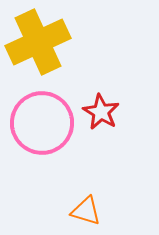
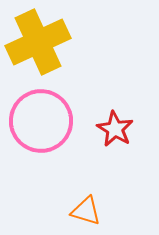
red star: moved 14 px right, 17 px down
pink circle: moved 1 px left, 2 px up
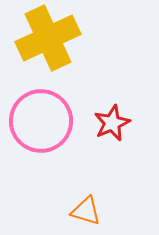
yellow cross: moved 10 px right, 4 px up
red star: moved 3 px left, 6 px up; rotated 18 degrees clockwise
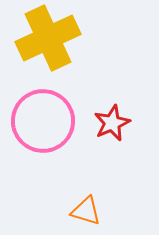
pink circle: moved 2 px right
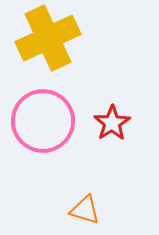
red star: rotated 9 degrees counterclockwise
orange triangle: moved 1 px left, 1 px up
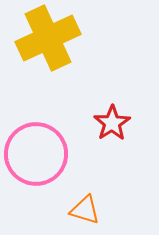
pink circle: moved 7 px left, 33 px down
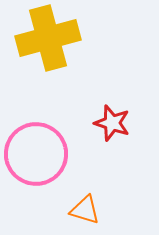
yellow cross: rotated 10 degrees clockwise
red star: rotated 21 degrees counterclockwise
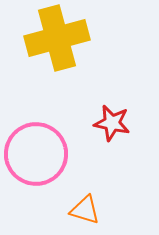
yellow cross: moved 9 px right
red star: rotated 6 degrees counterclockwise
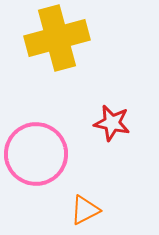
orange triangle: rotated 44 degrees counterclockwise
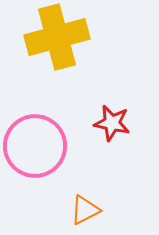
yellow cross: moved 1 px up
pink circle: moved 1 px left, 8 px up
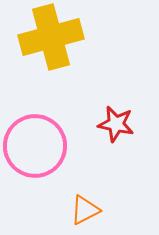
yellow cross: moved 6 px left
red star: moved 4 px right, 1 px down
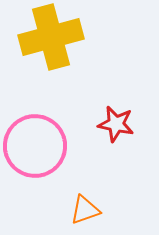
orange triangle: rotated 8 degrees clockwise
